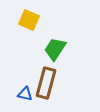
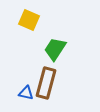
blue triangle: moved 1 px right, 1 px up
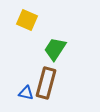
yellow square: moved 2 px left
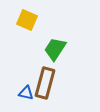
brown rectangle: moved 1 px left
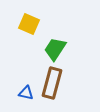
yellow square: moved 2 px right, 4 px down
brown rectangle: moved 7 px right
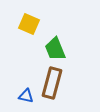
green trapezoid: rotated 55 degrees counterclockwise
blue triangle: moved 3 px down
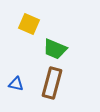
green trapezoid: rotated 45 degrees counterclockwise
blue triangle: moved 10 px left, 12 px up
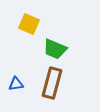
blue triangle: rotated 21 degrees counterclockwise
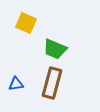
yellow square: moved 3 px left, 1 px up
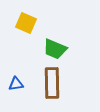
brown rectangle: rotated 16 degrees counterclockwise
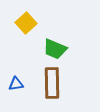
yellow square: rotated 25 degrees clockwise
